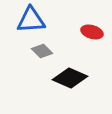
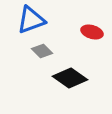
blue triangle: rotated 16 degrees counterclockwise
black diamond: rotated 12 degrees clockwise
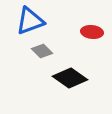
blue triangle: moved 1 px left, 1 px down
red ellipse: rotated 10 degrees counterclockwise
